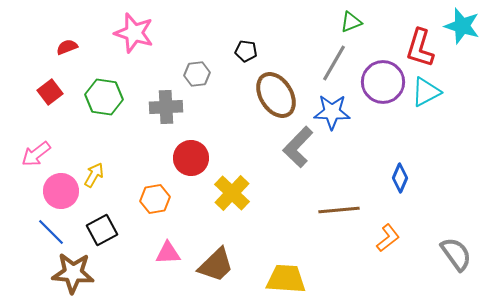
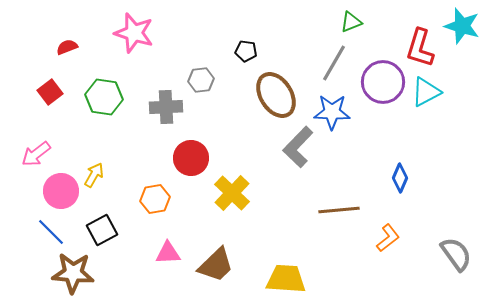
gray hexagon: moved 4 px right, 6 px down
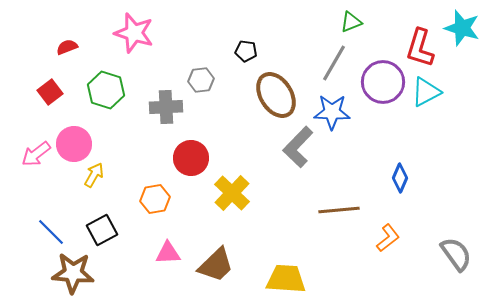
cyan star: moved 2 px down
green hexagon: moved 2 px right, 7 px up; rotated 9 degrees clockwise
pink circle: moved 13 px right, 47 px up
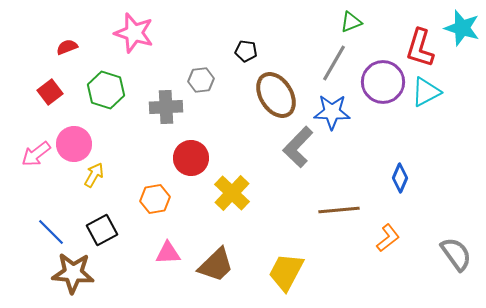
yellow trapezoid: moved 7 px up; rotated 66 degrees counterclockwise
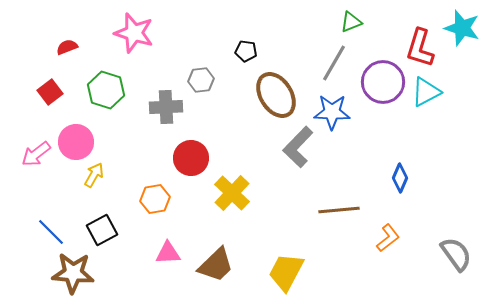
pink circle: moved 2 px right, 2 px up
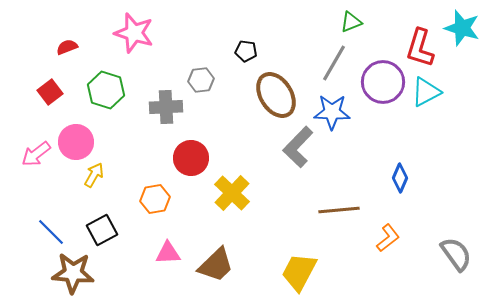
yellow trapezoid: moved 13 px right
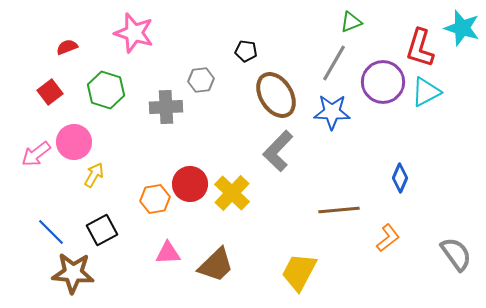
pink circle: moved 2 px left
gray L-shape: moved 20 px left, 4 px down
red circle: moved 1 px left, 26 px down
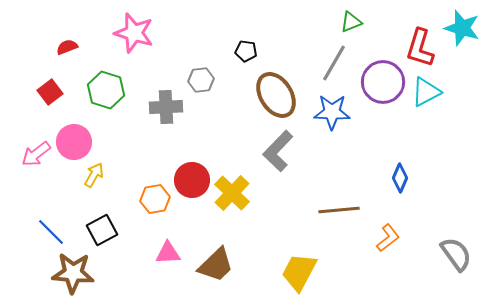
red circle: moved 2 px right, 4 px up
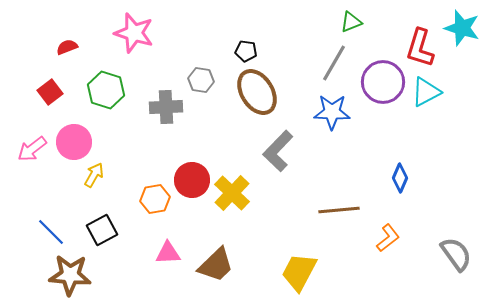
gray hexagon: rotated 15 degrees clockwise
brown ellipse: moved 19 px left, 3 px up
pink arrow: moved 4 px left, 5 px up
brown star: moved 3 px left, 2 px down
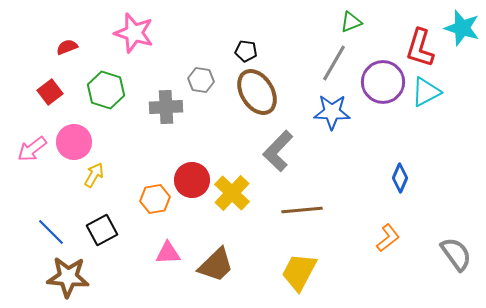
brown line: moved 37 px left
brown star: moved 2 px left, 2 px down
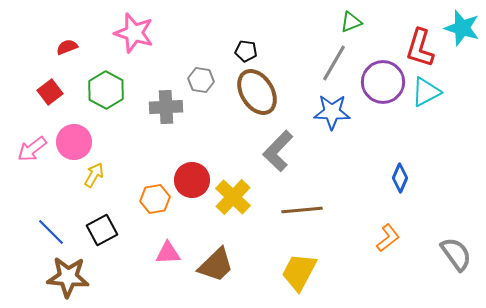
green hexagon: rotated 12 degrees clockwise
yellow cross: moved 1 px right, 4 px down
